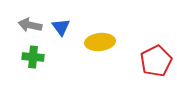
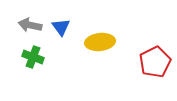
green cross: rotated 15 degrees clockwise
red pentagon: moved 1 px left, 1 px down
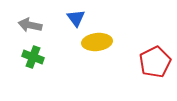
blue triangle: moved 15 px right, 9 px up
yellow ellipse: moved 3 px left
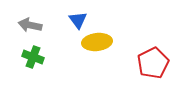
blue triangle: moved 2 px right, 2 px down
red pentagon: moved 2 px left, 1 px down
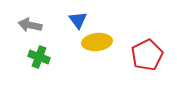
green cross: moved 6 px right
red pentagon: moved 6 px left, 8 px up
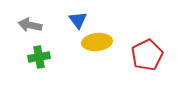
green cross: rotated 30 degrees counterclockwise
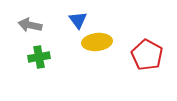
red pentagon: rotated 16 degrees counterclockwise
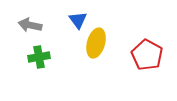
yellow ellipse: moved 1 px left, 1 px down; rotated 68 degrees counterclockwise
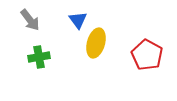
gray arrow: moved 5 px up; rotated 140 degrees counterclockwise
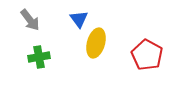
blue triangle: moved 1 px right, 1 px up
